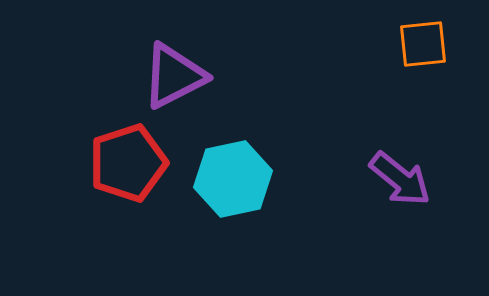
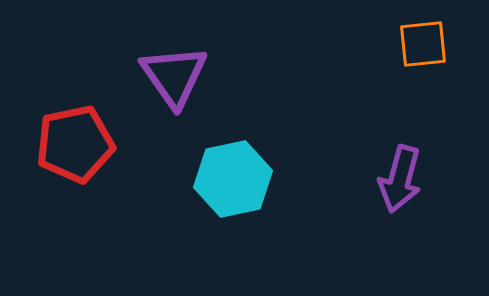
purple triangle: rotated 38 degrees counterclockwise
red pentagon: moved 53 px left, 19 px up; rotated 6 degrees clockwise
purple arrow: rotated 66 degrees clockwise
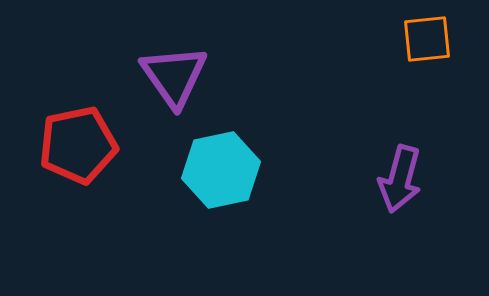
orange square: moved 4 px right, 5 px up
red pentagon: moved 3 px right, 1 px down
cyan hexagon: moved 12 px left, 9 px up
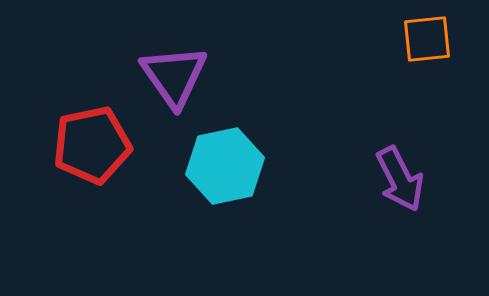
red pentagon: moved 14 px right
cyan hexagon: moved 4 px right, 4 px up
purple arrow: rotated 42 degrees counterclockwise
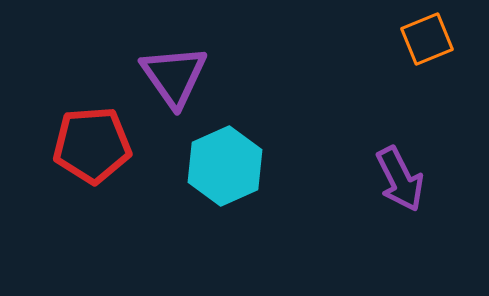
orange square: rotated 16 degrees counterclockwise
red pentagon: rotated 8 degrees clockwise
cyan hexagon: rotated 12 degrees counterclockwise
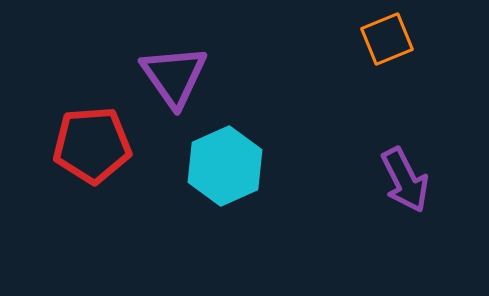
orange square: moved 40 px left
purple arrow: moved 5 px right, 1 px down
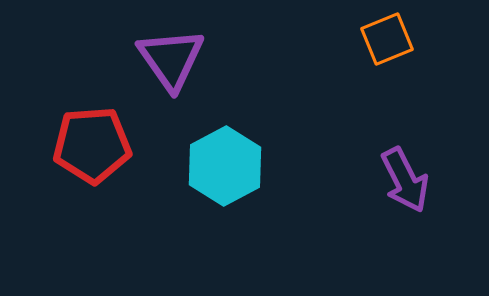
purple triangle: moved 3 px left, 17 px up
cyan hexagon: rotated 4 degrees counterclockwise
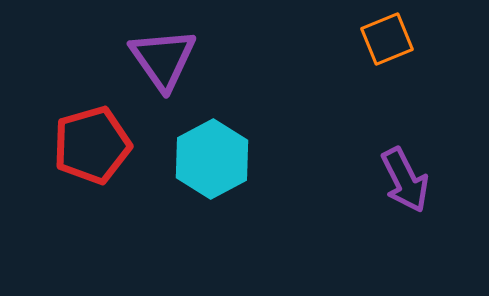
purple triangle: moved 8 px left
red pentagon: rotated 12 degrees counterclockwise
cyan hexagon: moved 13 px left, 7 px up
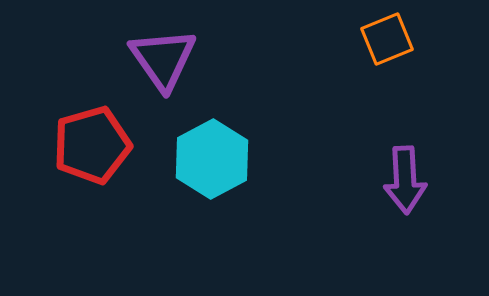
purple arrow: rotated 24 degrees clockwise
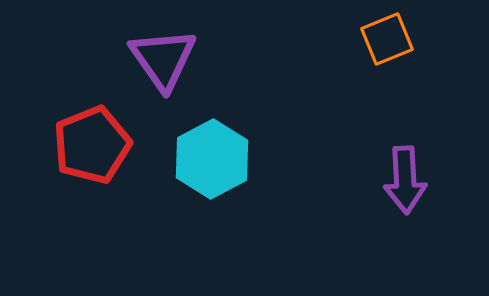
red pentagon: rotated 6 degrees counterclockwise
